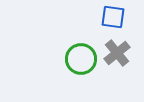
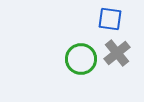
blue square: moved 3 px left, 2 px down
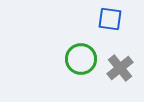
gray cross: moved 3 px right, 15 px down
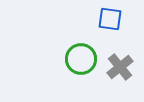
gray cross: moved 1 px up
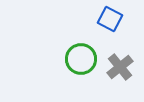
blue square: rotated 20 degrees clockwise
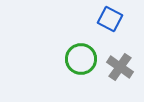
gray cross: rotated 16 degrees counterclockwise
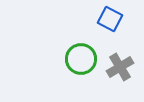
gray cross: rotated 24 degrees clockwise
